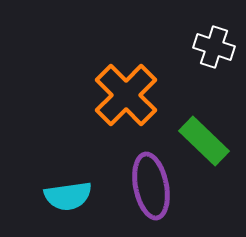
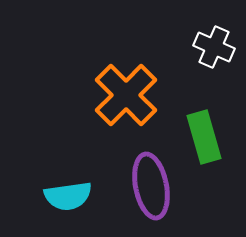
white cross: rotated 6 degrees clockwise
green rectangle: moved 4 px up; rotated 30 degrees clockwise
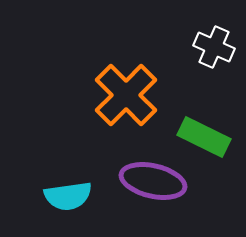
green rectangle: rotated 48 degrees counterclockwise
purple ellipse: moved 2 px right, 5 px up; rotated 66 degrees counterclockwise
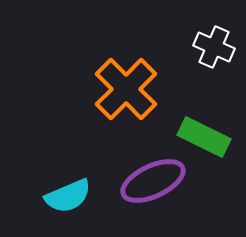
orange cross: moved 6 px up
purple ellipse: rotated 38 degrees counterclockwise
cyan semicircle: rotated 15 degrees counterclockwise
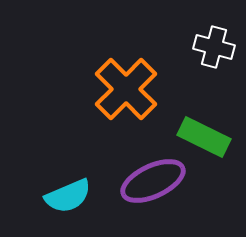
white cross: rotated 9 degrees counterclockwise
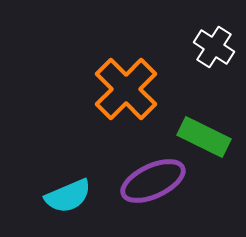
white cross: rotated 18 degrees clockwise
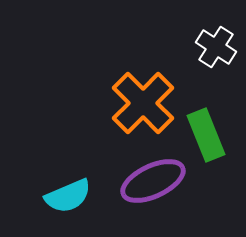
white cross: moved 2 px right
orange cross: moved 17 px right, 14 px down
green rectangle: moved 2 px right, 2 px up; rotated 42 degrees clockwise
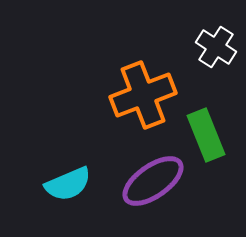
orange cross: moved 8 px up; rotated 24 degrees clockwise
purple ellipse: rotated 10 degrees counterclockwise
cyan semicircle: moved 12 px up
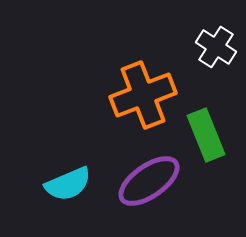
purple ellipse: moved 4 px left
